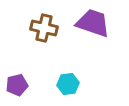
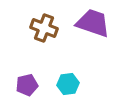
brown cross: rotated 8 degrees clockwise
purple pentagon: moved 10 px right
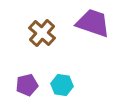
brown cross: moved 2 px left, 5 px down; rotated 20 degrees clockwise
cyan hexagon: moved 6 px left, 1 px down; rotated 15 degrees clockwise
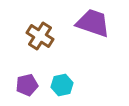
brown cross: moved 2 px left, 3 px down; rotated 8 degrees counterclockwise
cyan hexagon: rotated 20 degrees counterclockwise
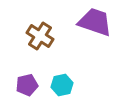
purple trapezoid: moved 2 px right, 1 px up
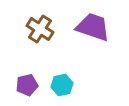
purple trapezoid: moved 2 px left, 5 px down
brown cross: moved 7 px up
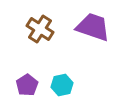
purple pentagon: rotated 20 degrees counterclockwise
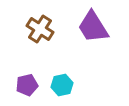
purple trapezoid: rotated 141 degrees counterclockwise
purple pentagon: rotated 20 degrees clockwise
